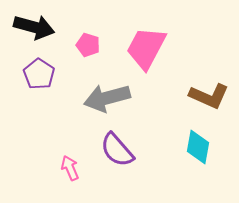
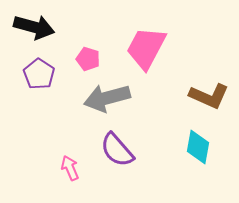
pink pentagon: moved 14 px down
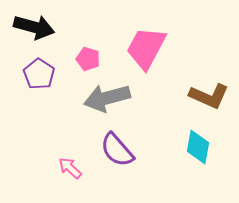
pink arrow: rotated 25 degrees counterclockwise
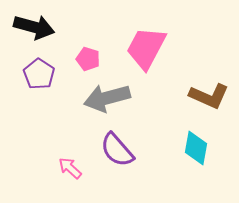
cyan diamond: moved 2 px left, 1 px down
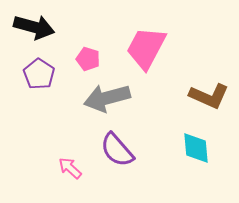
cyan diamond: rotated 16 degrees counterclockwise
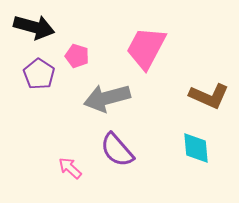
pink pentagon: moved 11 px left, 3 px up
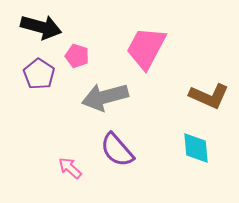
black arrow: moved 7 px right
gray arrow: moved 2 px left, 1 px up
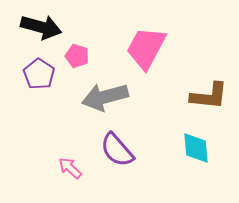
brown L-shape: rotated 18 degrees counterclockwise
